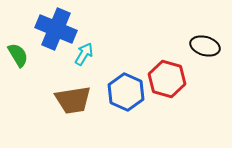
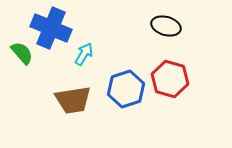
blue cross: moved 5 px left, 1 px up
black ellipse: moved 39 px left, 20 px up
green semicircle: moved 4 px right, 2 px up; rotated 10 degrees counterclockwise
red hexagon: moved 3 px right
blue hexagon: moved 3 px up; rotated 18 degrees clockwise
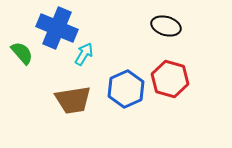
blue cross: moved 6 px right
blue hexagon: rotated 6 degrees counterclockwise
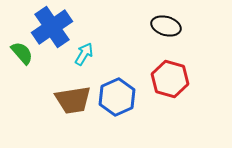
blue cross: moved 5 px left, 1 px up; rotated 33 degrees clockwise
blue hexagon: moved 9 px left, 8 px down
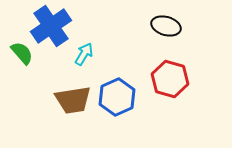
blue cross: moved 1 px left, 1 px up
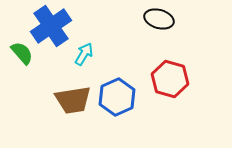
black ellipse: moved 7 px left, 7 px up
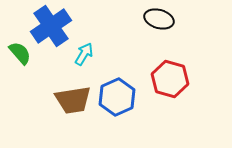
green semicircle: moved 2 px left
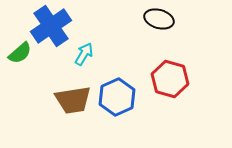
green semicircle: rotated 90 degrees clockwise
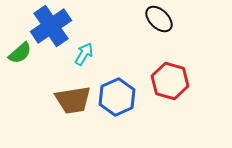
black ellipse: rotated 28 degrees clockwise
red hexagon: moved 2 px down
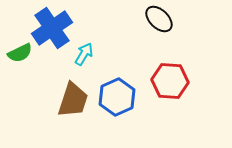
blue cross: moved 1 px right, 2 px down
green semicircle: rotated 15 degrees clockwise
red hexagon: rotated 12 degrees counterclockwise
brown trapezoid: rotated 63 degrees counterclockwise
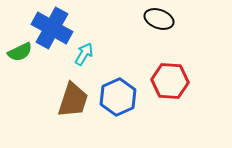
black ellipse: rotated 24 degrees counterclockwise
blue cross: rotated 27 degrees counterclockwise
green semicircle: moved 1 px up
blue hexagon: moved 1 px right
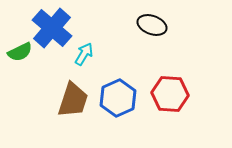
black ellipse: moved 7 px left, 6 px down
blue cross: rotated 12 degrees clockwise
red hexagon: moved 13 px down
blue hexagon: moved 1 px down
